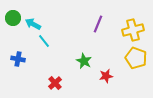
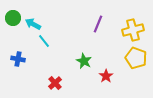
red star: rotated 24 degrees counterclockwise
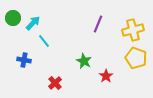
cyan arrow: moved 1 px up; rotated 105 degrees clockwise
blue cross: moved 6 px right, 1 px down
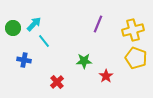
green circle: moved 10 px down
cyan arrow: moved 1 px right, 1 px down
green star: rotated 28 degrees counterclockwise
red cross: moved 2 px right, 1 px up
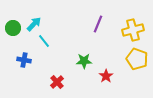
yellow pentagon: moved 1 px right, 1 px down
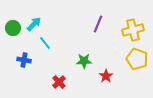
cyan line: moved 1 px right, 2 px down
red cross: moved 2 px right
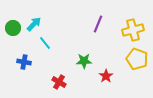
blue cross: moved 2 px down
red cross: rotated 16 degrees counterclockwise
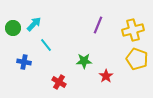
purple line: moved 1 px down
cyan line: moved 1 px right, 2 px down
